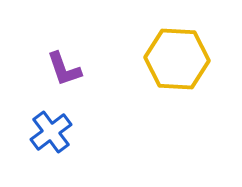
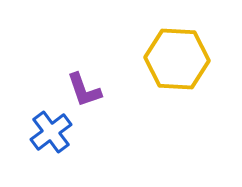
purple L-shape: moved 20 px right, 21 px down
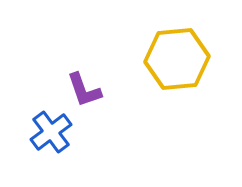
yellow hexagon: rotated 8 degrees counterclockwise
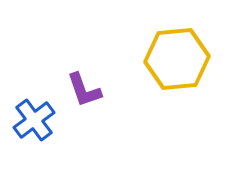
blue cross: moved 17 px left, 12 px up
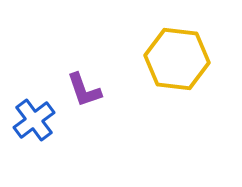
yellow hexagon: rotated 12 degrees clockwise
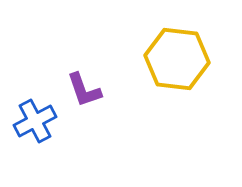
blue cross: moved 1 px right, 1 px down; rotated 9 degrees clockwise
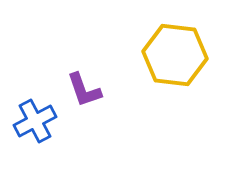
yellow hexagon: moved 2 px left, 4 px up
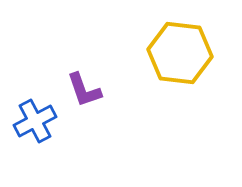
yellow hexagon: moved 5 px right, 2 px up
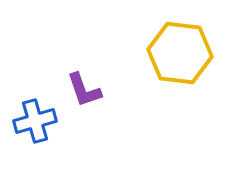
blue cross: rotated 12 degrees clockwise
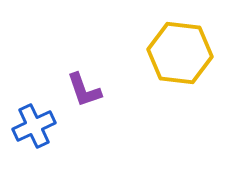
blue cross: moved 1 px left, 5 px down; rotated 9 degrees counterclockwise
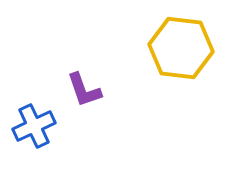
yellow hexagon: moved 1 px right, 5 px up
